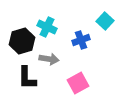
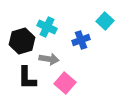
pink square: moved 13 px left; rotated 20 degrees counterclockwise
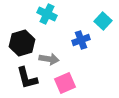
cyan square: moved 2 px left
cyan cross: moved 13 px up
black hexagon: moved 2 px down
black L-shape: rotated 15 degrees counterclockwise
pink square: rotated 25 degrees clockwise
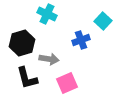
pink square: moved 2 px right
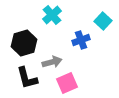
cyan cross: moved 5 px right, 1 px down; rotated 24 degrees clockwise
black hexagon: moved 2 px right
gray arrow: moved 3 px right, 3 px down; rotated 24 degrees counterclockwise
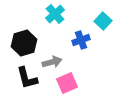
cyan cross: moved 3 px right, 1 px up
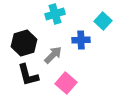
cyan cross: rotated 24 degrees clockwise
blue cross: rotated 18 degrees clockwise
gray arrow: moved 1 px right, 7 px up; rotated 30 degrees counterclockwise
black L-shape: moved 1 px right, 3 px up
pink square: moved 1 px left; rotated 25 degrees counterclockwise
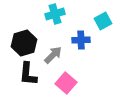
cyan square: rotated 18 degrees clockwise
black L-shape: moved 1 px up; rotated 20 degrees clockwise
